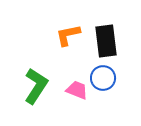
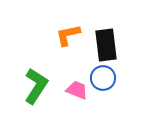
black rectangle: moved 4 px down
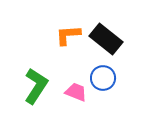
orange L-shape: rotated 8 degrees clockwise
black rectangle: moved 6 px up; rotated 44 degrees counterclockwise
pink trapezoid: moved 1 px left, 2 px down
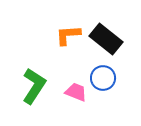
green L-shape: moved 2 px left
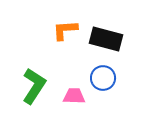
orange L-shape: moved 3 px left, 5 px up
black rectangle: rotated 24 degrees counterclockwise
pink trapezoid: moved 2 px left, 4 px down; rotated 20 degrees counterclockwise
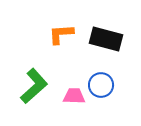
orange L-shape: moved 4 px left, 4 px down
blue circle: moved 2 px left, 7 px down
green L-shape: rotated 15 degrees clockwise
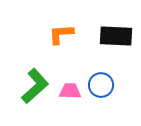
black rectangle: moved 10 px right, 3 px up; rotated 12 degrees counterclockwise
green L-shape: moved 1 px right
pink trapezoid: moved 4 px left, 5 px up
